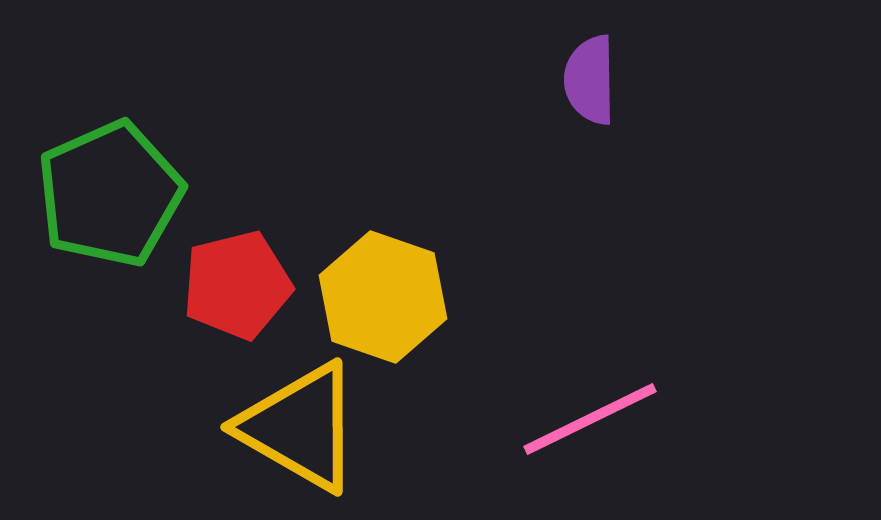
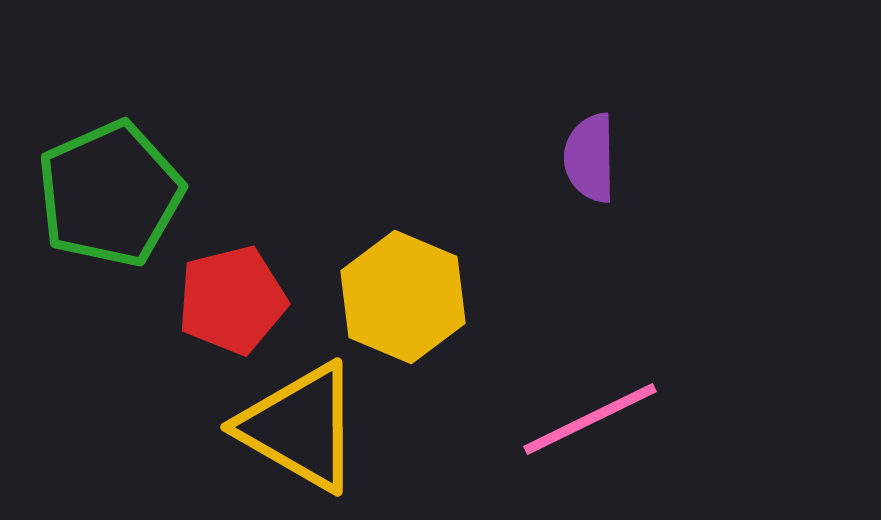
purple semicircle: moved 78 px down
red pentagon: moved 5 px left, 15 px down
yellow hexagon: moved 20 px right; rotated 4 degrees clockwise
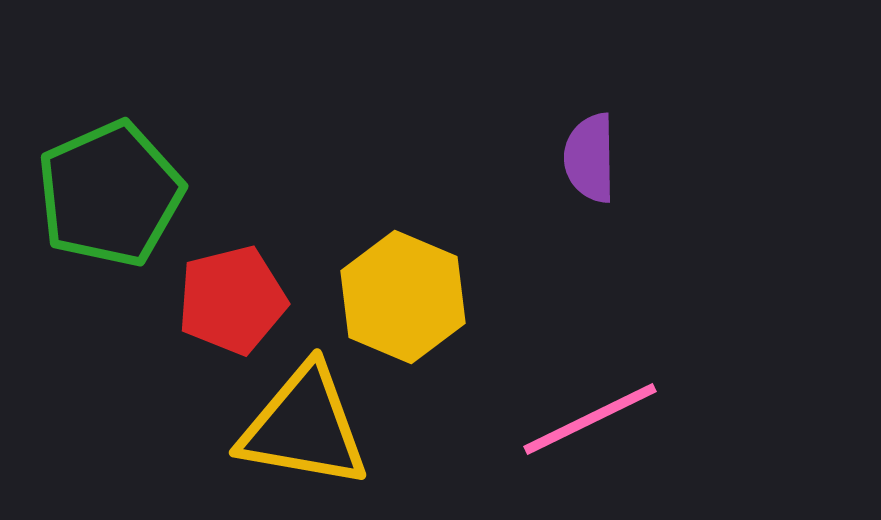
yellow triangle: moved 4 px right; rotated 20 degrees counterclockwise
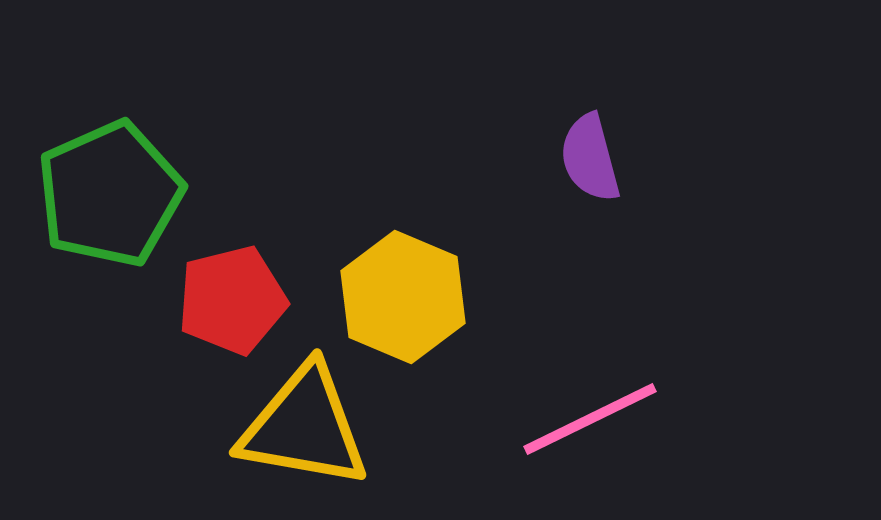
purple semicircle: rotated 14 degrees counterclockwise
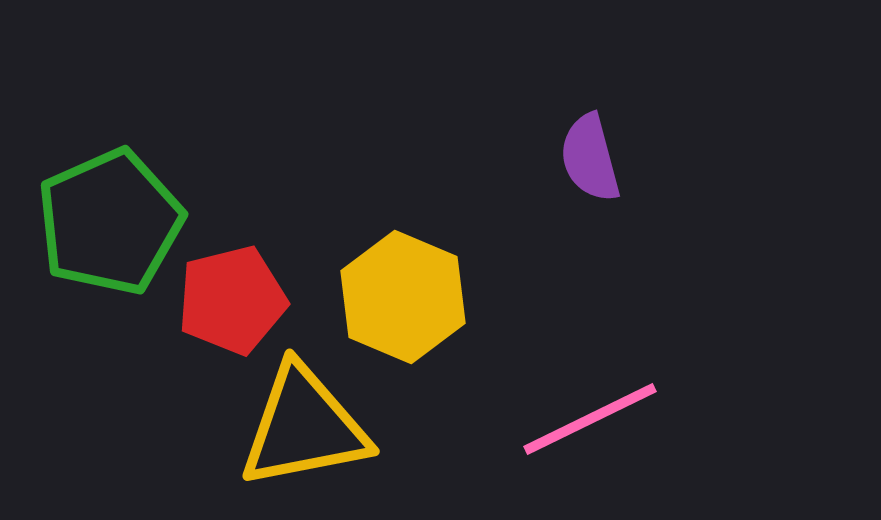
green pentagon: moved 28 px down
yellow triangle: rotated 21 degrees counterclockwise
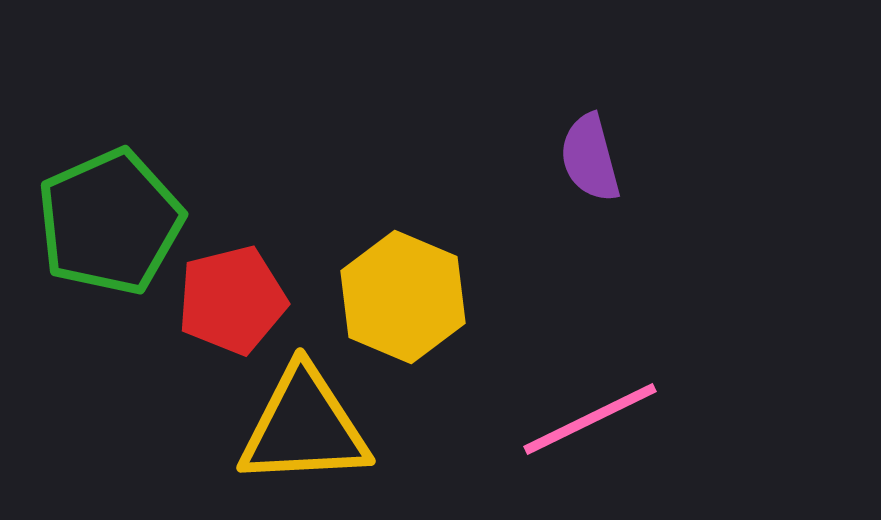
yellow triangle: rotated 8 degrees clockwise
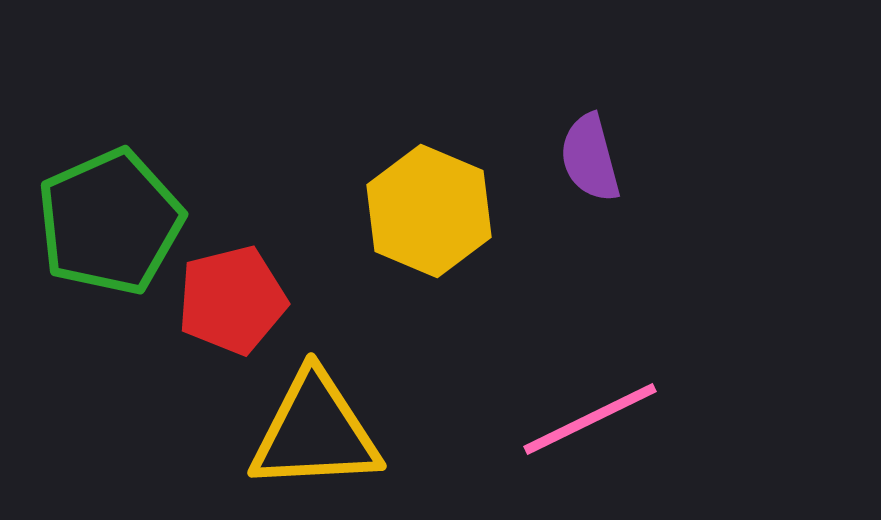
yellow hexagon: moved 26 px right, 86 px up
yellow triangle: moved 11 px right, 5 px down
